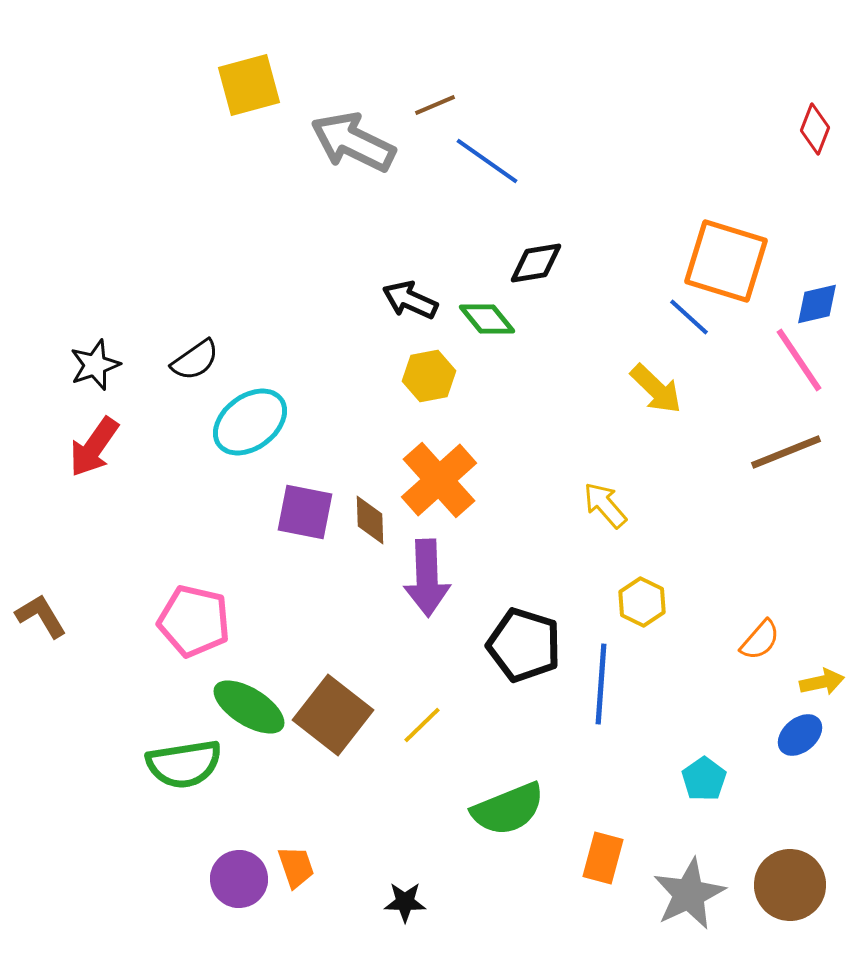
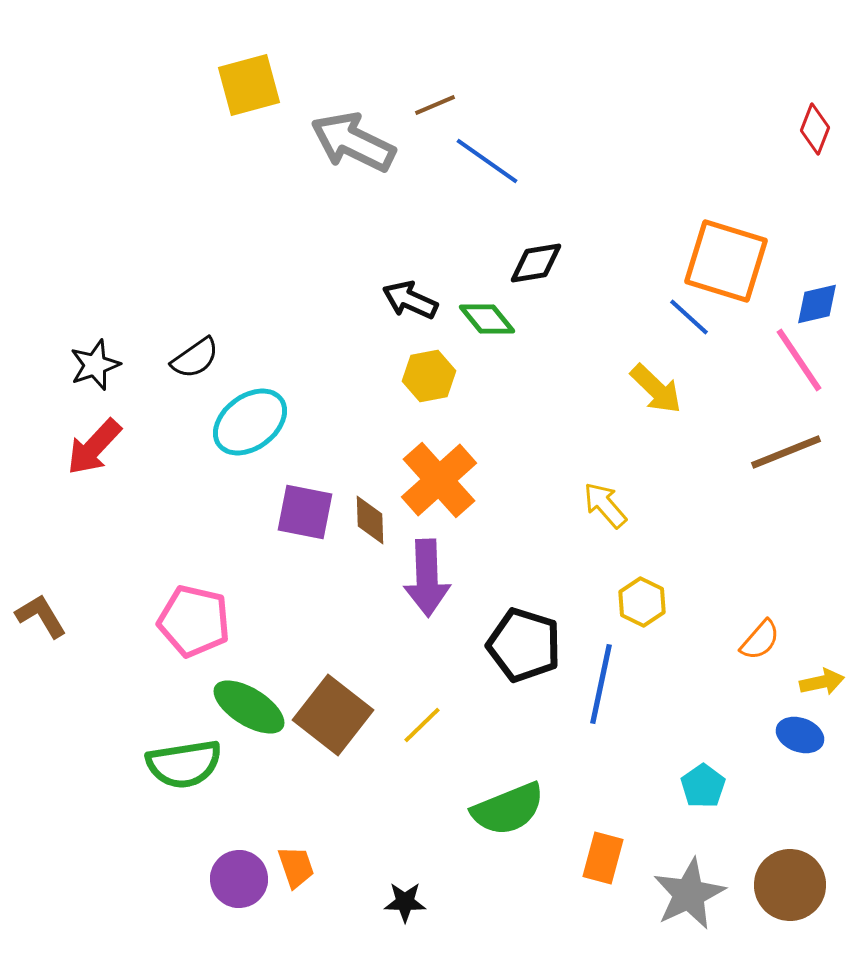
black semicircle at (195, 360): moved 2 px up
red arrow at (94, 447): rotated 8 degrees clockwise
blue line at (601, 684): rotated 8 degrees clockwise
blue ellipse at (800, 735): rotated 60 degrees clockwise
cyan pentagon at (704, 779): moved 1 px left, 7 px down
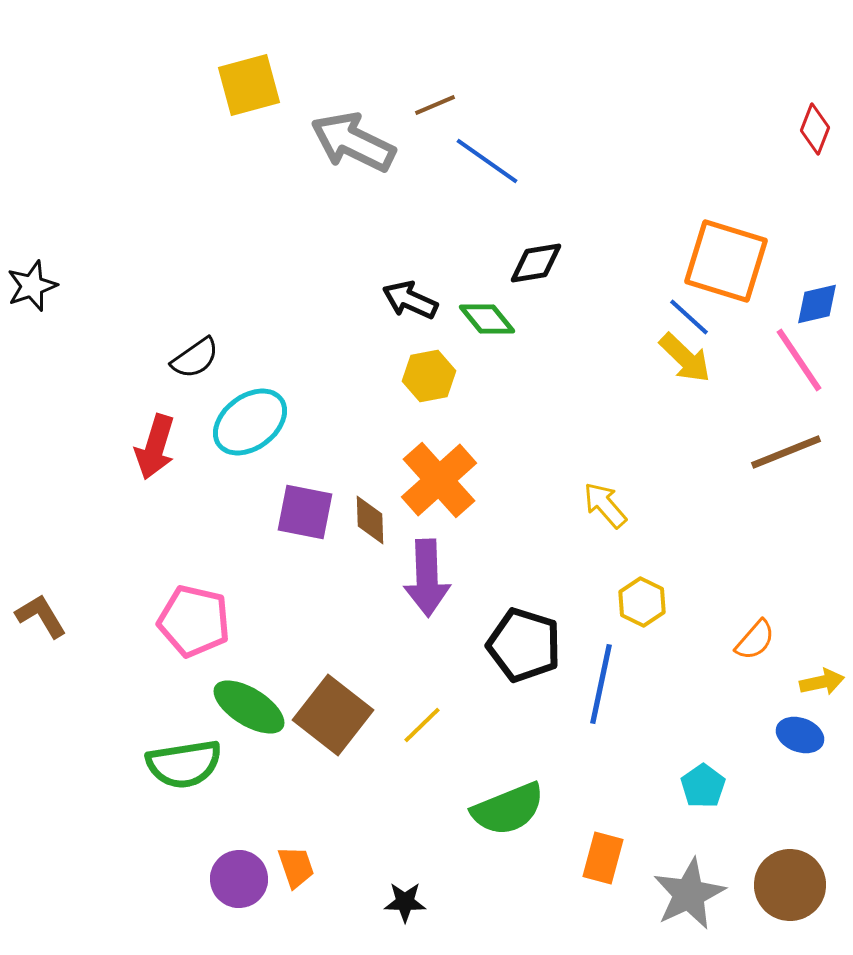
black star at (95, 365): moved 63 px left, 79 px up
yellow arrow at (656, 389): moved 29 px right, 31 px up
red arrow at (94, 447): moved 61 px right; rotated 26 degrees counterclockwise
orange semicircle at (760, 640): moved 5 px left
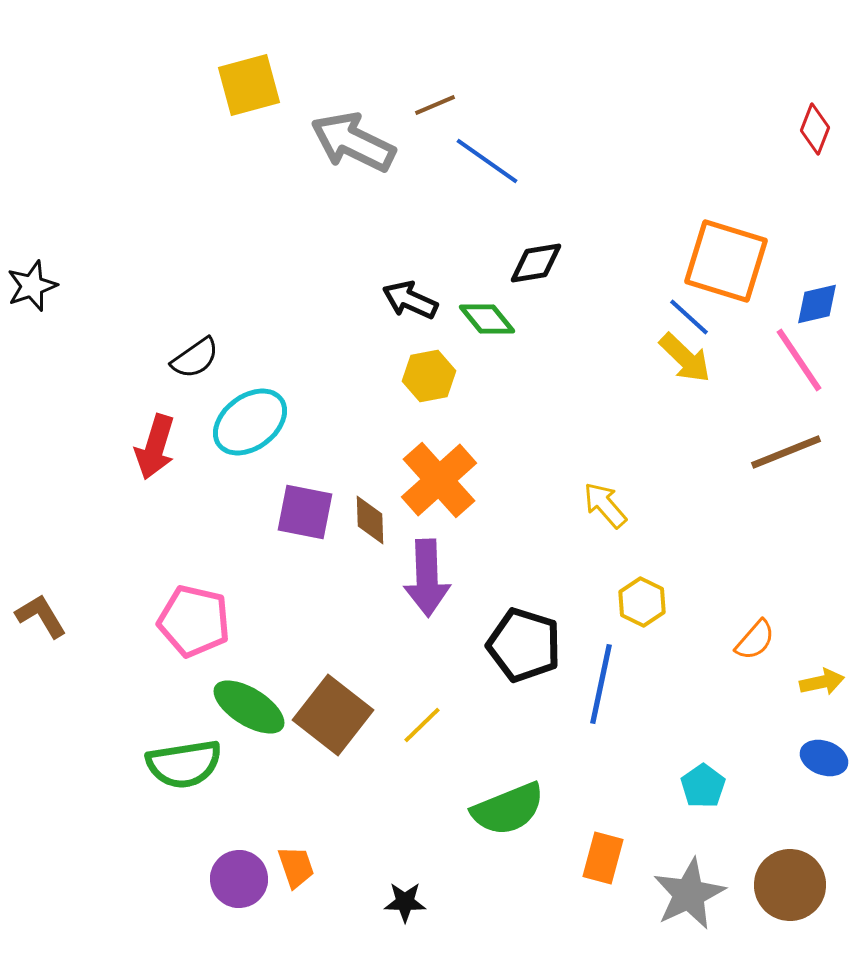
blue ellipse at (800, 735): moved 24 px right, 23 px down
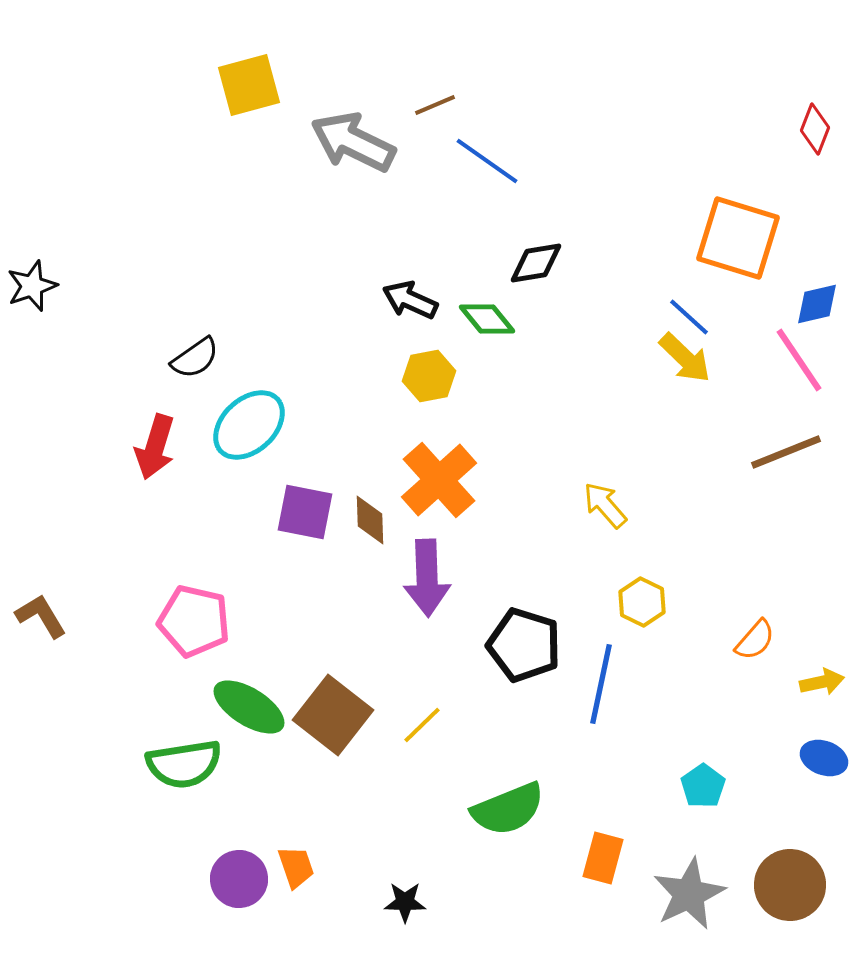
orange square at (726, 261): moved 12 px right, 23 px up
cyan ellipse at (250, 422): moved 1 px left, 3 px down; rotated 6 degrees counterclockwise
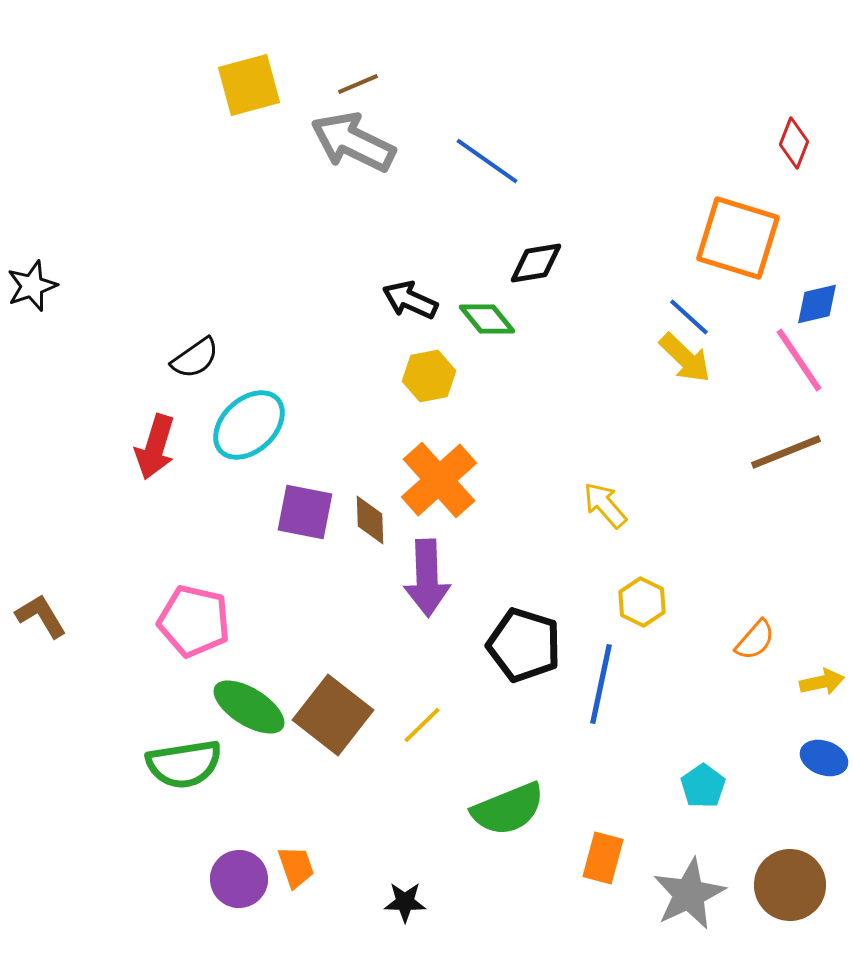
brown line at (435, 105): moved 77 px left, 21 px up
red diamond at (815, 129): moved 21 px left, 14 px down
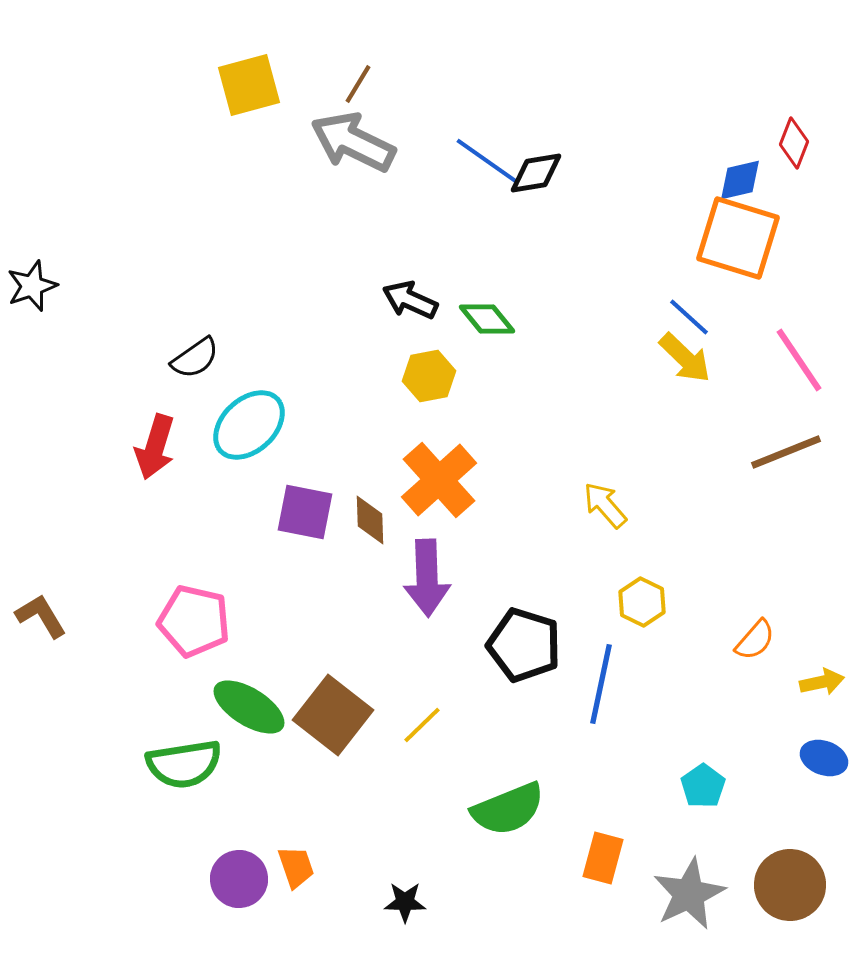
brown line at (358, 84): rotated 36 degrees counterclockwise
black diamond at (536, 263): moved 90 px up
blue diamond at (817, 304): moved 77 px left, 124 px up
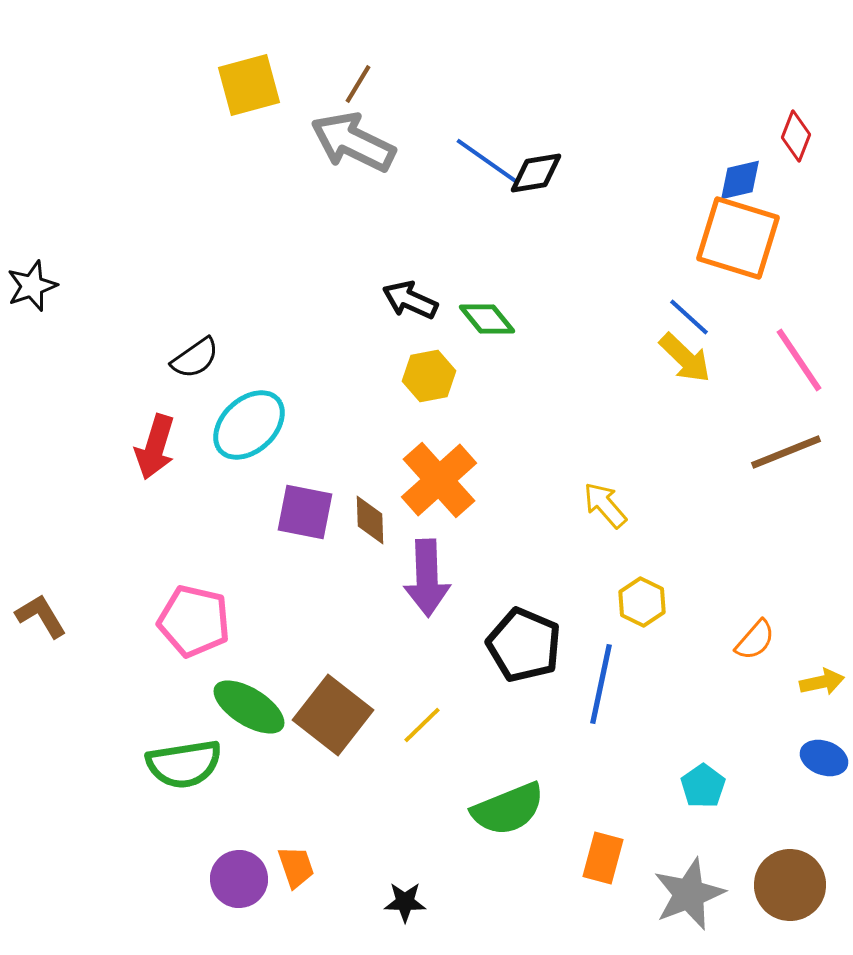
red diamond at (794, 143): moved 2 px right, 7 px up
black pentagon at (524, 645): rotated 6 degrees clockwise
gray star at (689, 894): rotated 4 degrees clockwise
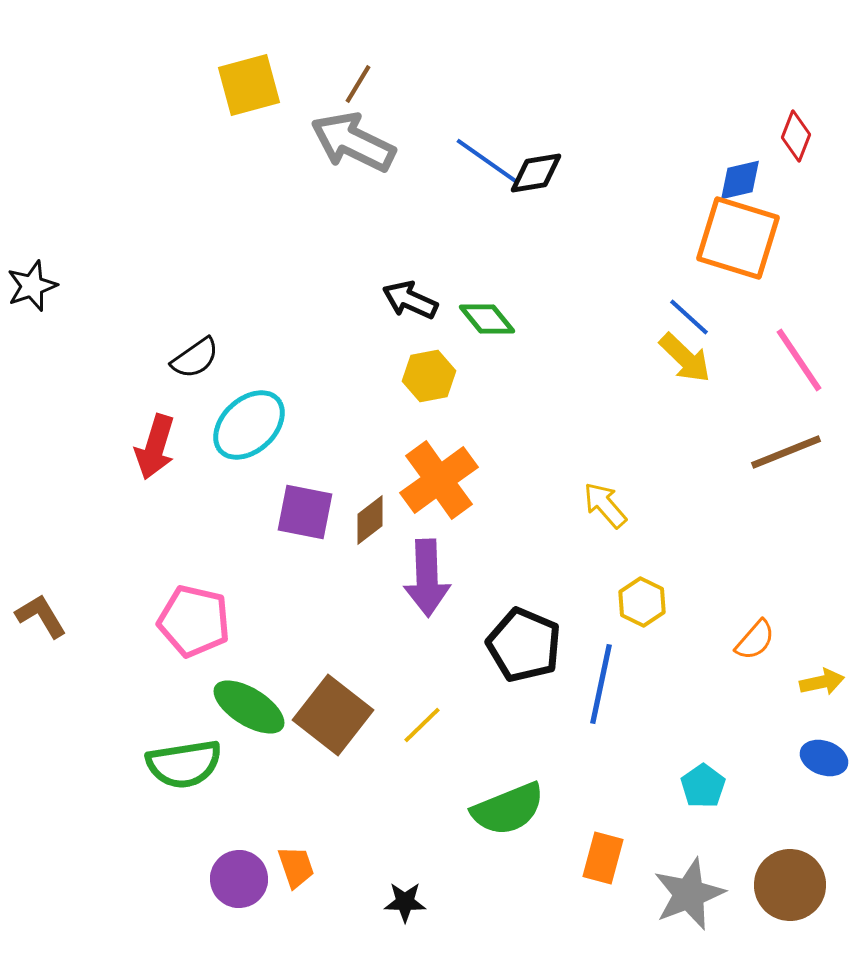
orange cross at (439, 480): rotated 6 degrees clockwise
brown diamond at (370, 520): rotated 54 degrees clockwise
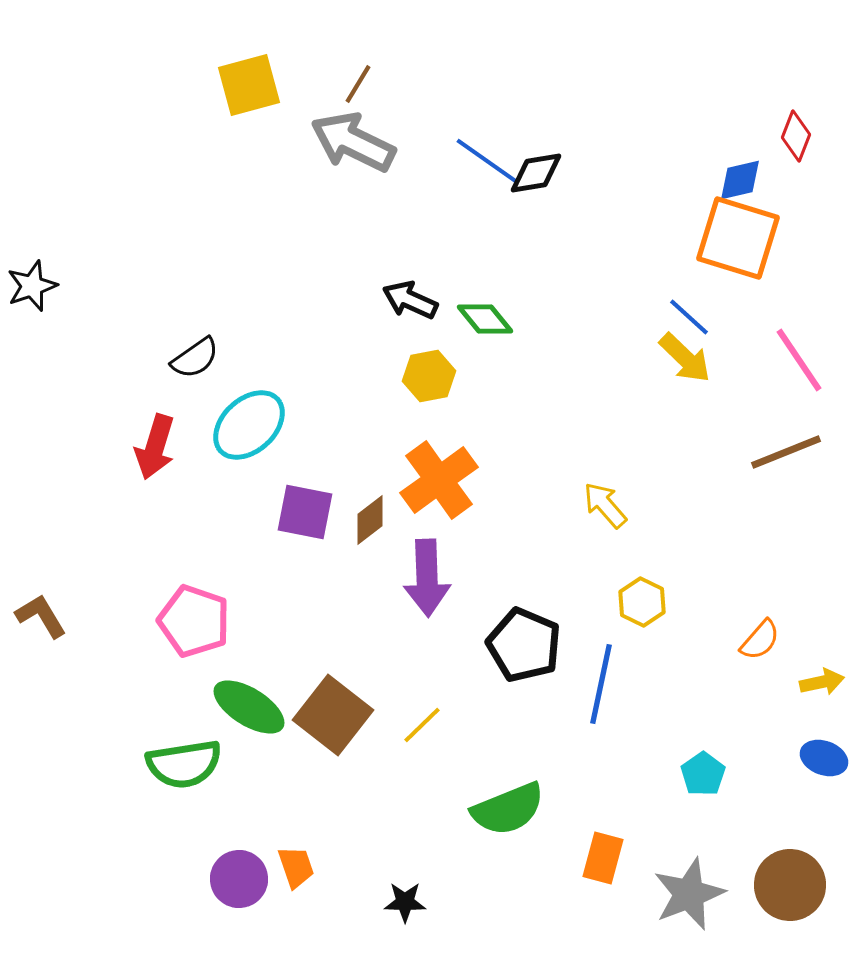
green diamond at (487, 319): moved 2 px left
pink pentagon at (194, 621): rotated 6 degrees clockwise
orange semicircle at (755, 640): moved 5 px right
cyan pentagon at (703, 786): moved 12 px up
